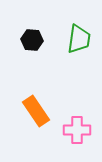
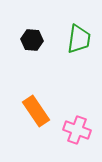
pink cross: rotated 20 degrees clockwise
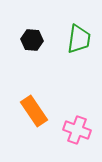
orange rectangle: moved 2 px left
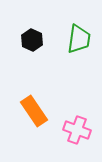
black hexagon: rotated 20 degrees clockwise
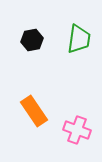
black hexagon: rotated 25 degrees clockwise
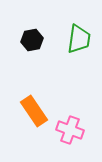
pink cross: moved 7 px left
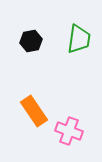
black hexagon: moved 1 px left, 1 px down
pink cross: moved 1 px left, 1 px down
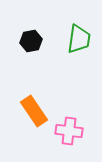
pink cross: rotated 12 degrees counterclockwise
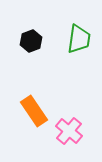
black hexagon: rotated 10 degrees counterclockwise
pink cross: rotated 32 degrees clockwise
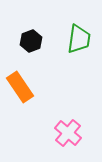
orange rectangle: moved 14 px left, 24 px up
pink cross: moved 1 px left, 2 px down
